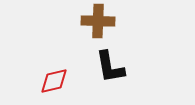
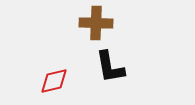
brown cross: moved 2 px left, 2 px down
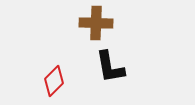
red diamond: rotated 32 degrees counterclockwise
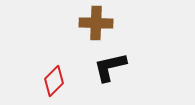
black L-shape: rotated 87 degrees clockwise
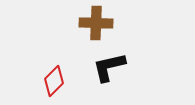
black L-shape: moved 1 px left
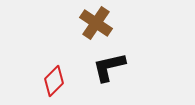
brown cross: rotated 32 degrees clockwise
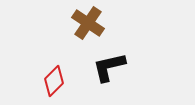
brown cross: moved 8 px left
